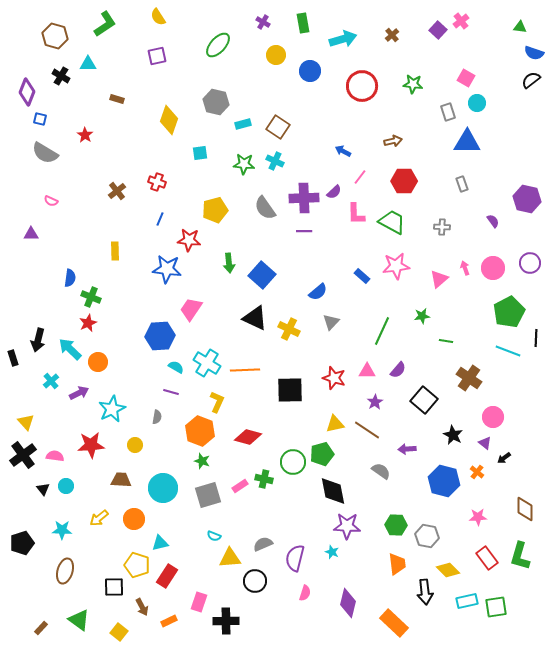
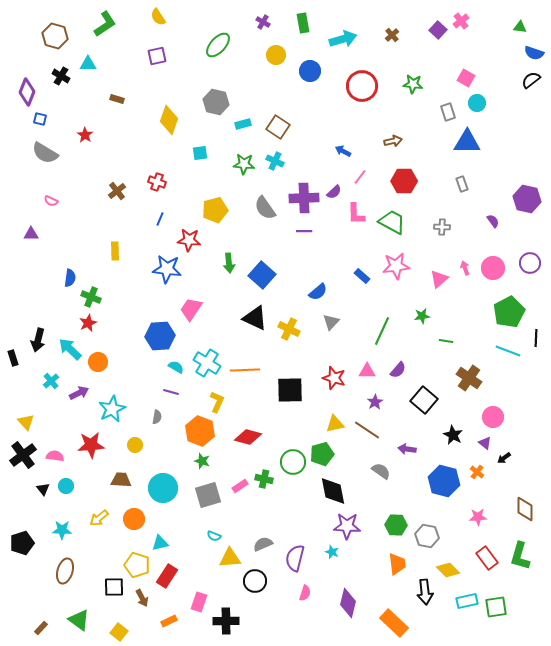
purple arrow at (407, 449): rotated 12 degrees clockwise
brown arrow at (142, 607): moved 9 px up
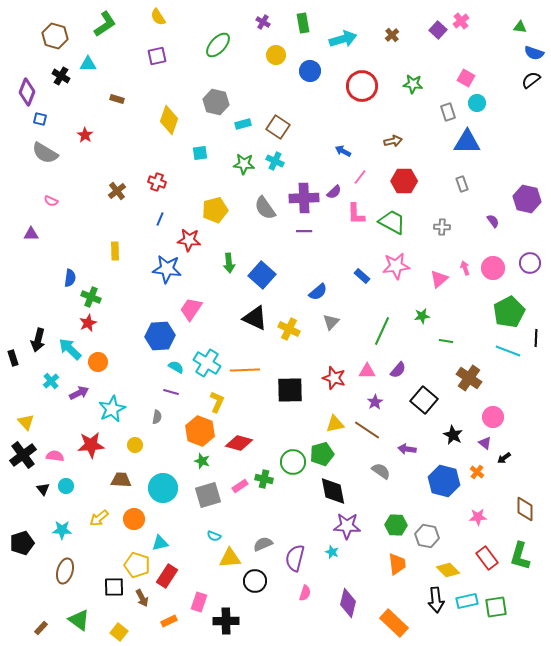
red diamond at (248, 437): moved 9 px left, 6 px down
black arrow at (425, 592): moved 11 px right, 8 px down
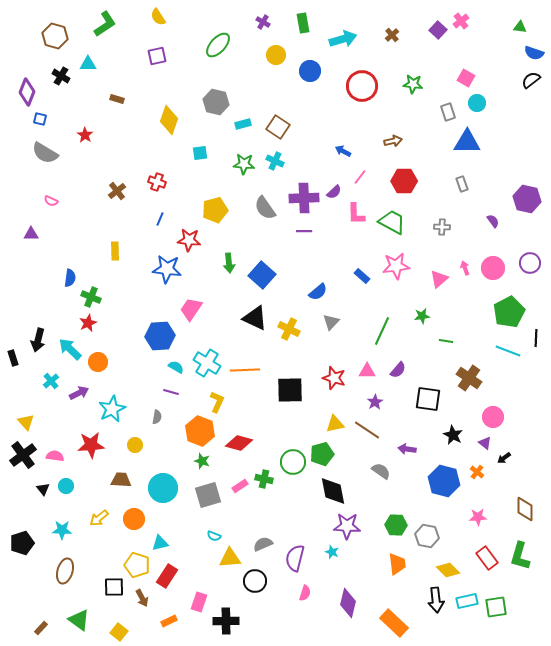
black square at (424, 400): moved 4 px right, 1 px up; rotated 32 degrees counterclockwise
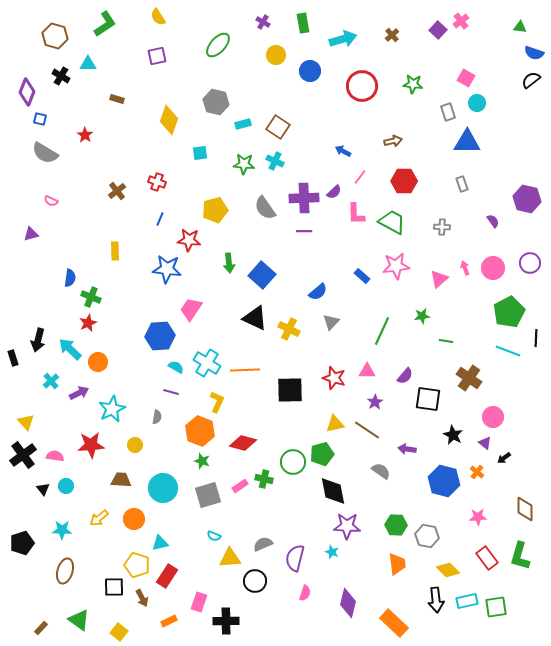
purple triangle at (31, 234): rotated 14 degrees counterclockwise
purple semicircle at (398, 370): moved 7 px right, 6 px down
red diamond at (239, 443): moved 4 px right
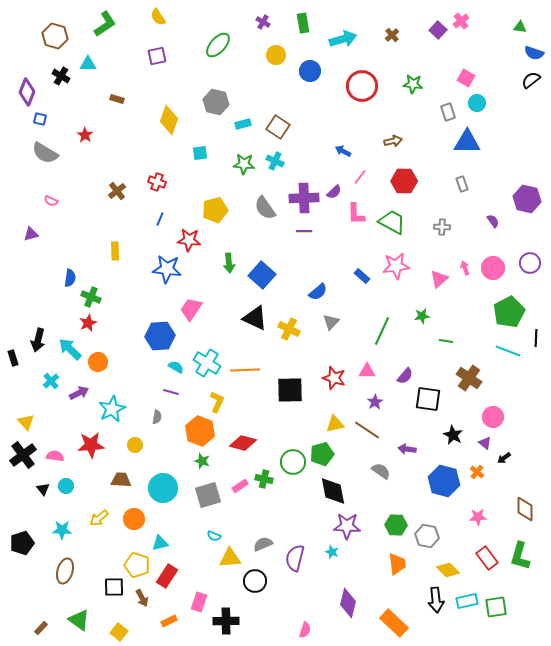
pink semicircle at (305, 593): moved 37 px down
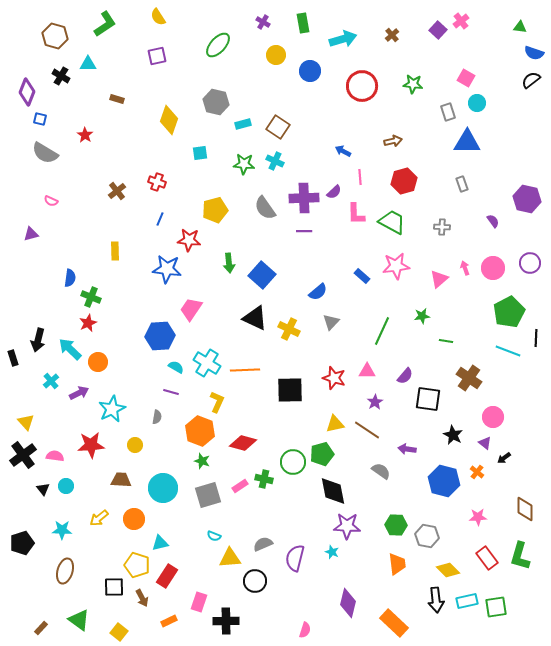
pink line at (360, 177): rotated 42 degrees counterclockwise
red hexagon at (404, 181): rotated 15 degrees counterclockwise
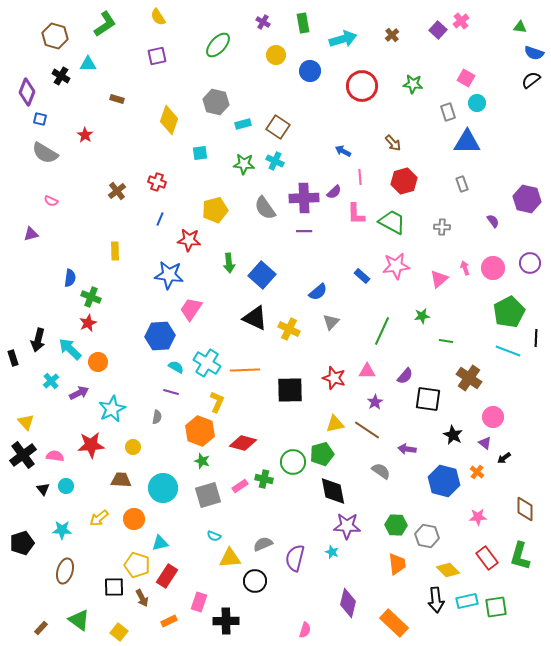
brown arrow at (393, 141): moved 2 px down; rotated 60 degrees clockwise
blue star at (167, 269): moved 2 px right, 6 px down
yellow circle at (135, 445): moved 2 px left, 2 px down
